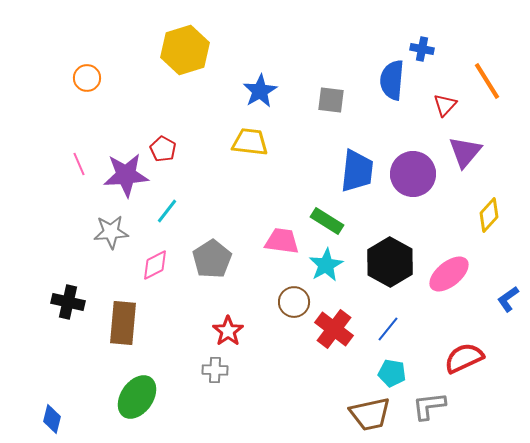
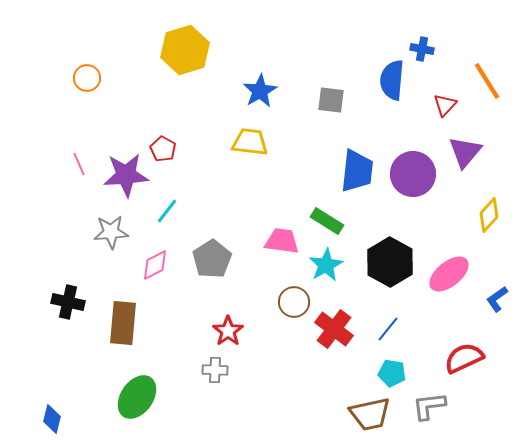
blue L-shape: moved 11 px left
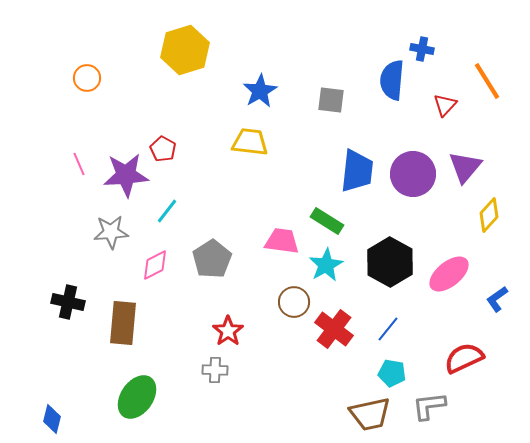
purple triangle: moved 15 px down
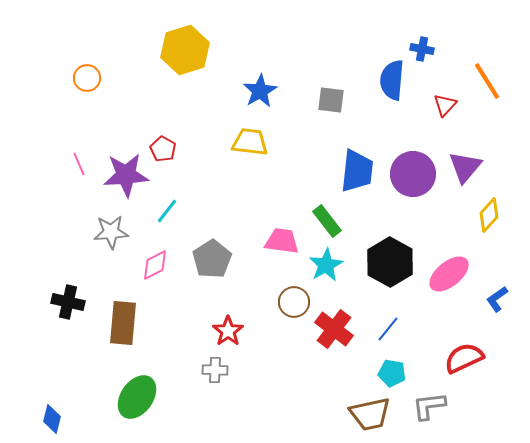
green rectangle: rotated 20 degrees clockwise
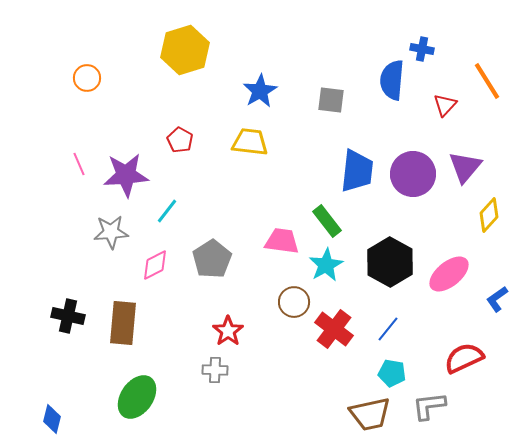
red pentagon: moved 17 px right, 9 px up
black cross: moved 14 px down
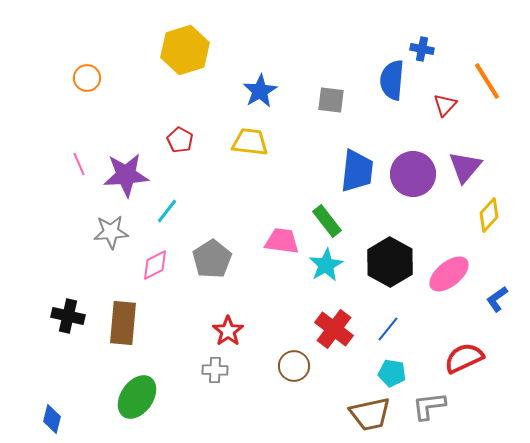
brown circle: moved 64 px down
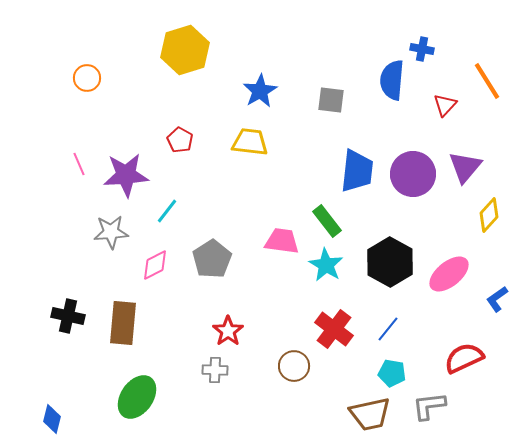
cyan star: rotated 12 degrees counterclockwise
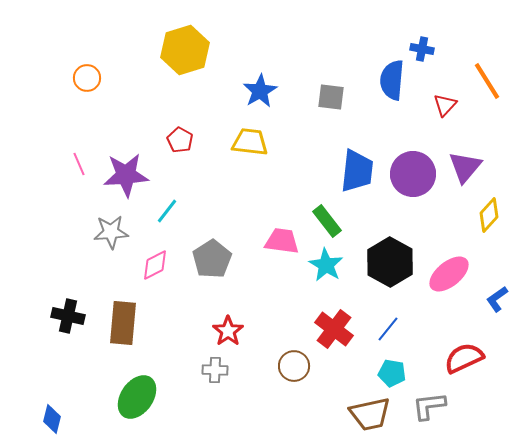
gray square: moved 3 px up
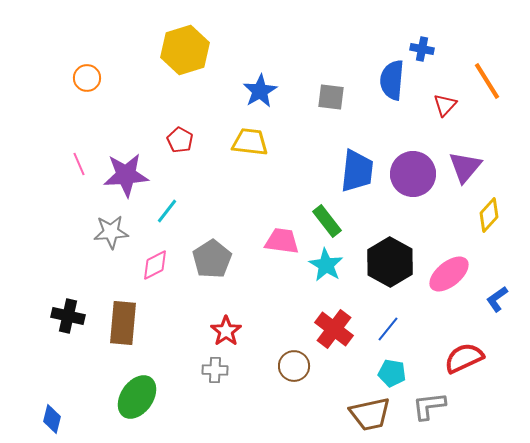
red star: moved 2 px left
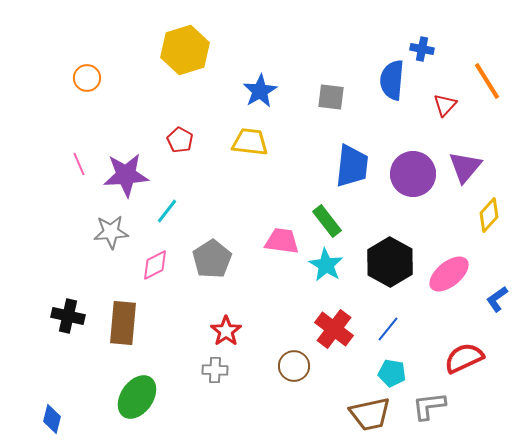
blue trapezoid: moved 5 px left, 5 px up
